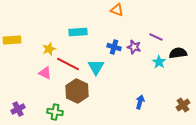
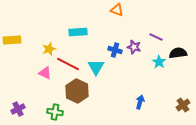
blue cross: moved 1 px right, 3 px down
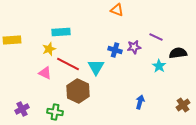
cyan rectangle: moved 17 px left
purple star: rotated 24 degrees counterclockwise
cyan star: moved 4 px down
brown hexagon: moved 1 px right
purple cross: moved 4 px right
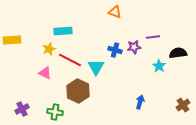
orange triangle: moved 2 px left, 2 px down
cyan rectangle: moved 2 px right, 1 px up
purple line: moved 3 px left; rotated 32 degrees counterclockwise
red line: moved 2 px right, 4 px up
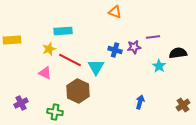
purple cross: moved 1 px left, 6 px up
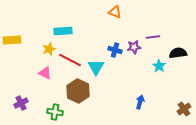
brown cross: moved 1 px right, 4 px down
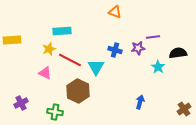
cyan rectangle: moved 1 px left
purple star: moved 4 px right, 1 px down
cyan star: moved 1 px left, 1 px down
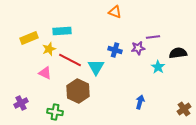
yellow rectangle: moved 17 px right, 2 px up; rotated 18 degrees counterclockwise
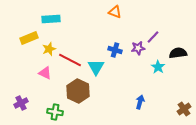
cyan rectangle: moved 11 px left, 12 px up
purple line: rotated 40 degrees counterclockwise
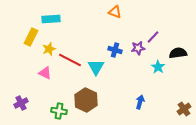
yellow rectangle: moved 2 px right, 1 px up; rotated 42 degrees counterclockwise
brown hexagon: moved 8 px right, 9 px down
green cross: moved 4 px right, 1 px up
